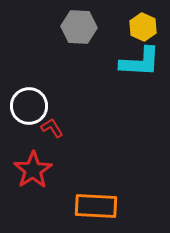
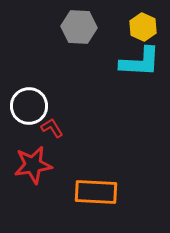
red star: moved 5 px up; rotated 24 degrees clockwise
orange rectangle: moved 14 px up
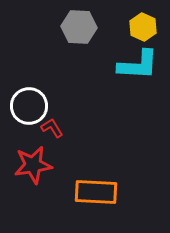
cyan L-shape: moved 2 px left, 3 px down
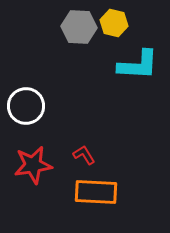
yellow hexagon: moved 29 px left, 4 px up; rotated 12 degrees counterclockwise
white circle: moved 3 px left
red L-shape: moved 32 px right, 27 px down
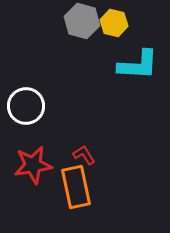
gray hexagon: moved 3 px right, 6 px up; rotated 12 degrees clockwise
orange rectangle: moved 20 px left, 5 px up; rotated 75 degrees clockwise
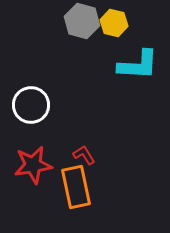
white circle: moved 5 px right, 1 px up
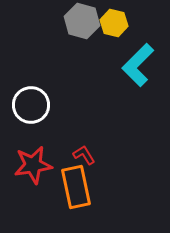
cyan L-shape: rotated 132 degrees clockwise
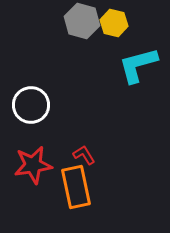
cyan L-shape: rotated 30 degrees clockwise
